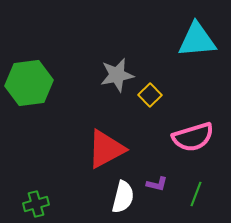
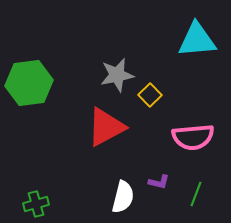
pink semicircle: rotated 12 degrees clockwise
red triangle: moved 22 px up
purple L-shape: moved 2 px right, 2 px up
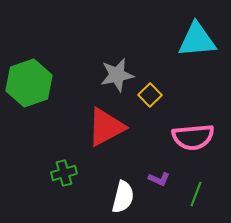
green hexagon: rotated 12 degrees counterclockwise
purple L-shape: moved 3 px up; rotated 10 degrees clockwise
green cross: moved 28 px right, 31 px up
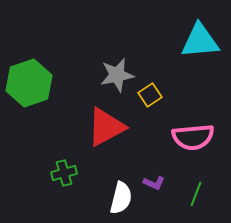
cyan triangle: moved 3 px right, 1 px down
yellow square: rotated 10 degrees clockwise
purple L-shape: moved 5 px left, 4 px down
white semicircle: moved 2 px left, 1 px down
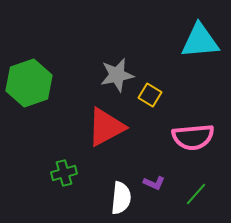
yellow square: rotated 25 degrees counterclockwise
green line: rotated 20 degrees clockwise
white semicircle: rotated 8 degrees counterclockwise
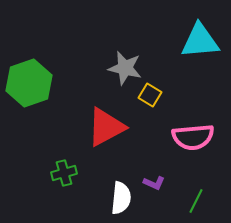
gray star: moved 8 px right, 7 px up; rotated 24 degrees clockwise
green line: moved 7 px down; rotated 15 degrees counterclockwise
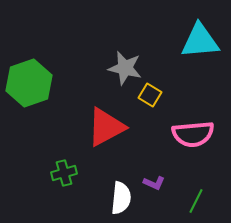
pink semicircle: moved 3 px up
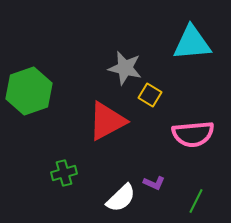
cyan triangle: moved 8 px left, 2 px down
green hexagon: moved 8 px down
red triangle: moved 1 px right, 6 px up
white semicircle: rotated 40 degrees clockwise
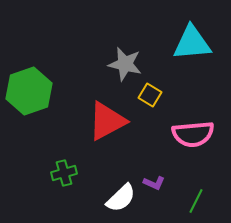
gray star: moved 4 px up
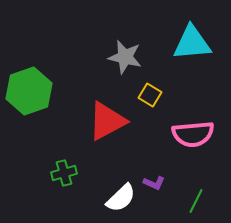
gray star: moved 7 px up
